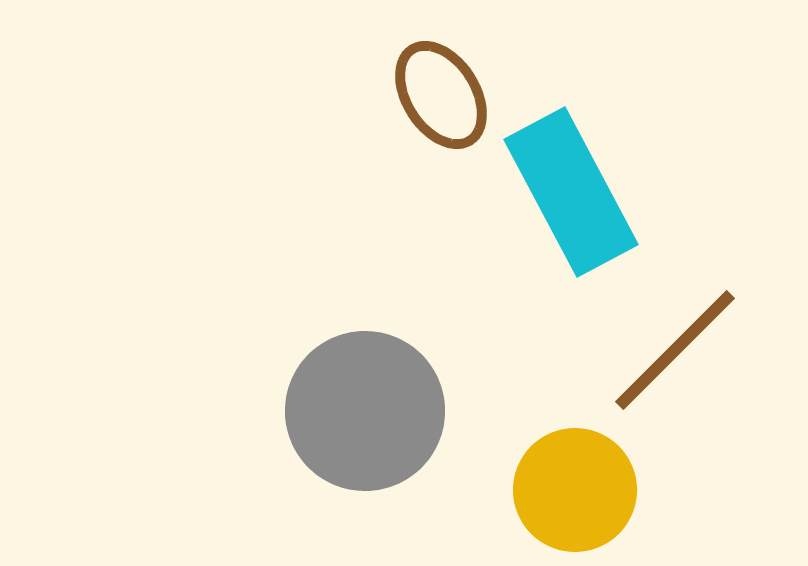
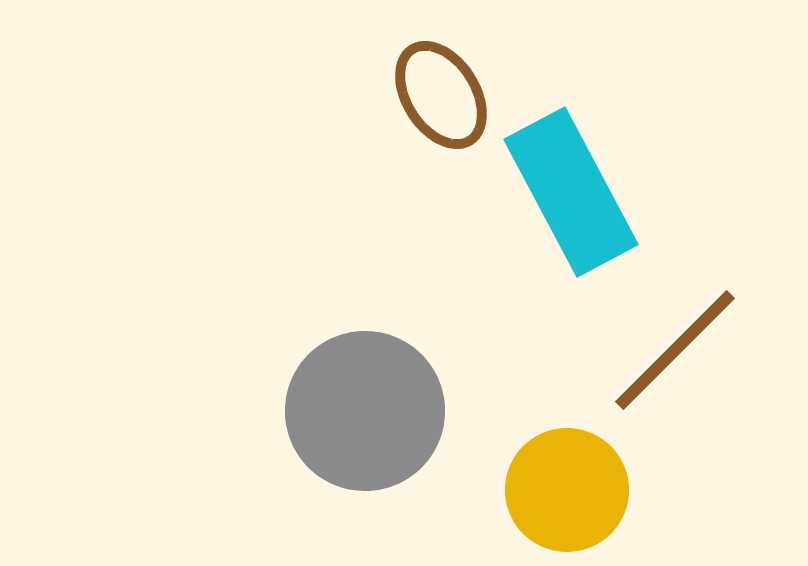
yellow circle: moved 8 px left
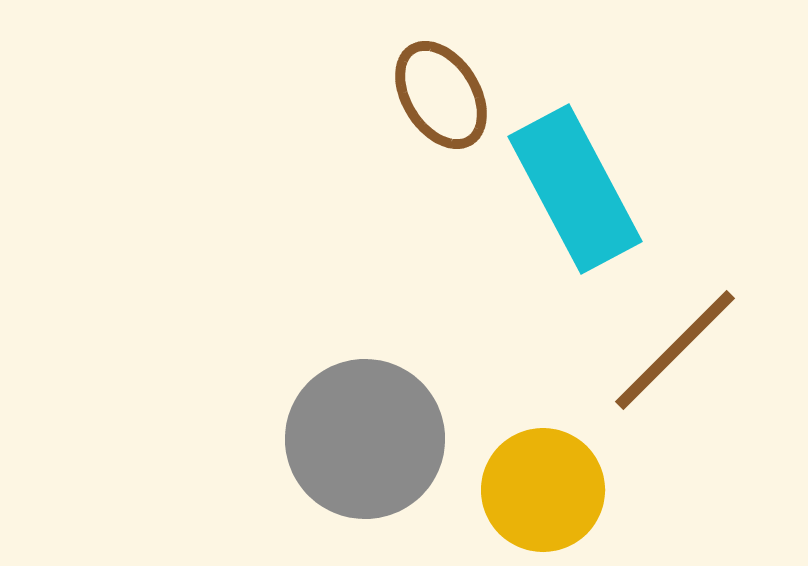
cyan rectangle: moved 4 px right, 3 px up
gray circle: moved 28 px down
yellow circle: moved 24 px left
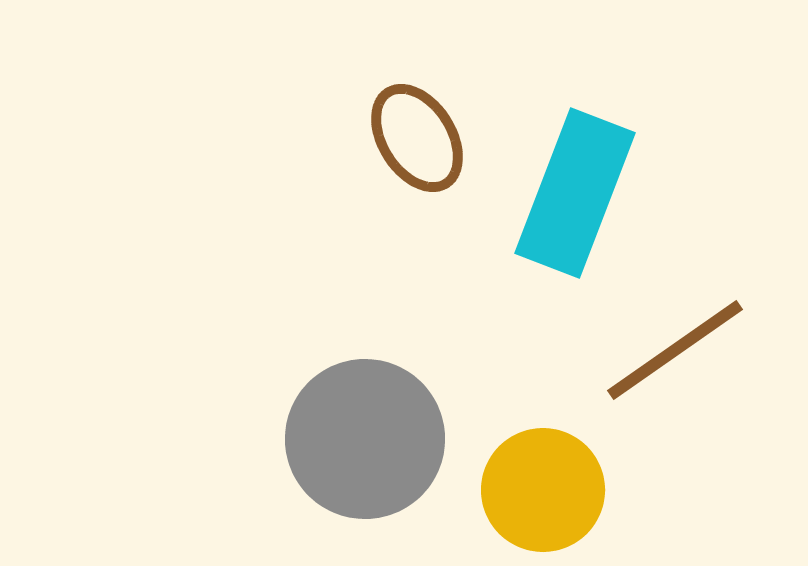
brown ellipse: moved 24 px left, 43 px down
cyan rectangle: moved 4 px down; rotated 49 degrees clockwise
brown line: rotated 10 degrees clockwise
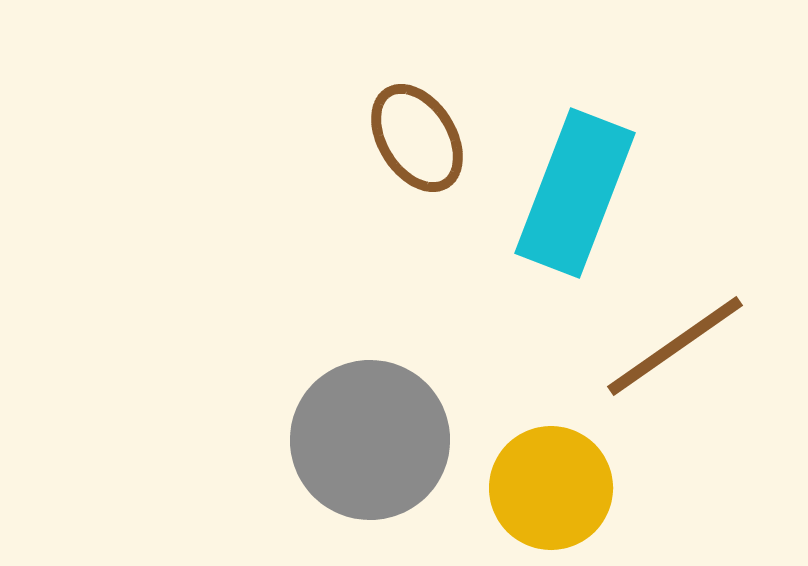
brown line: moved 4 px up
gray circle: moved 5 px right, 1 px down
yellow circle: moved 8 px right, 2 px up
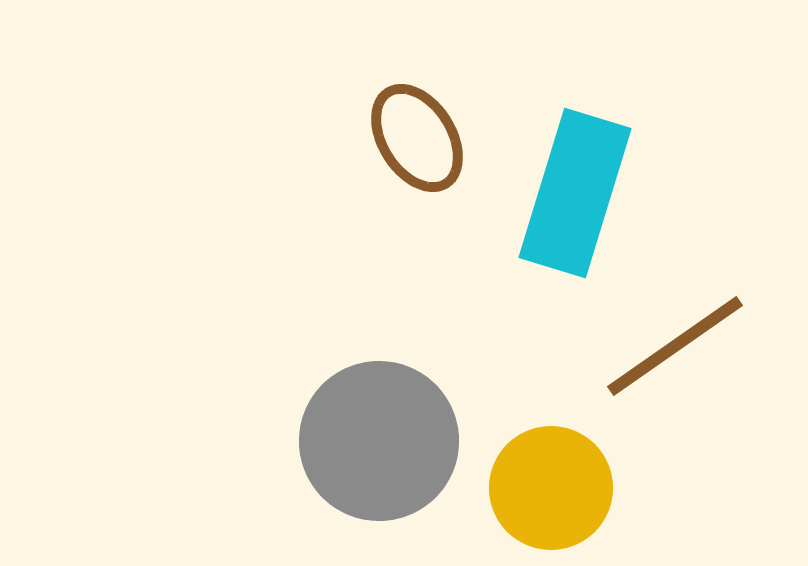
cyan rectangle: rotated 4 degrees counterclockwise
gray circle: moved 9 px right, 1 px down
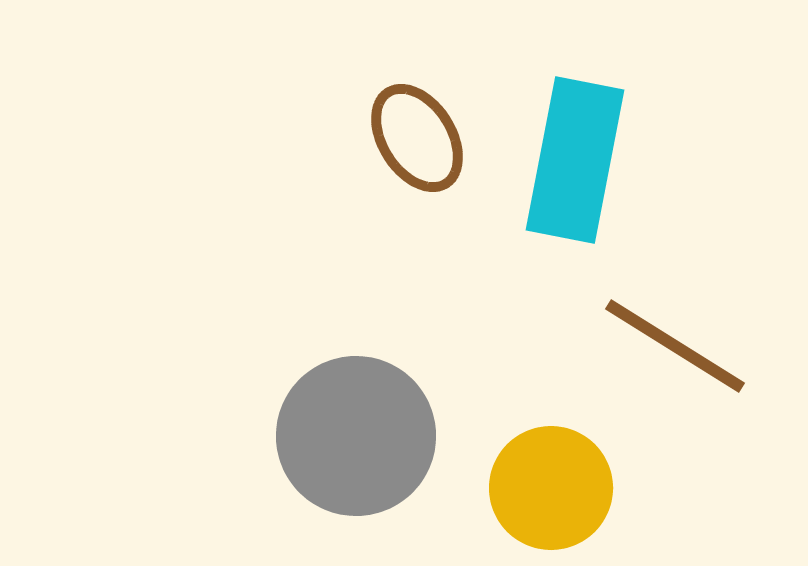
cyan rectangle: moved 33 px up; rotated 6 degrees counterclockwise
brown line: rotated 67 degrees clockwise
gray circle: moved 23 px left, 5 px up
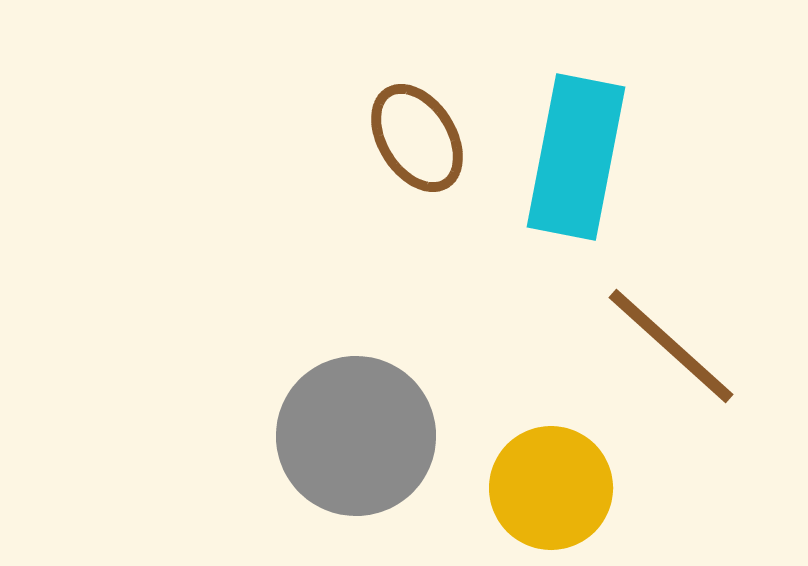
cyan rectangle: moved 1 px right, 3 px up
brown line: moved 4 px left; rotated 10 degrees clockwise
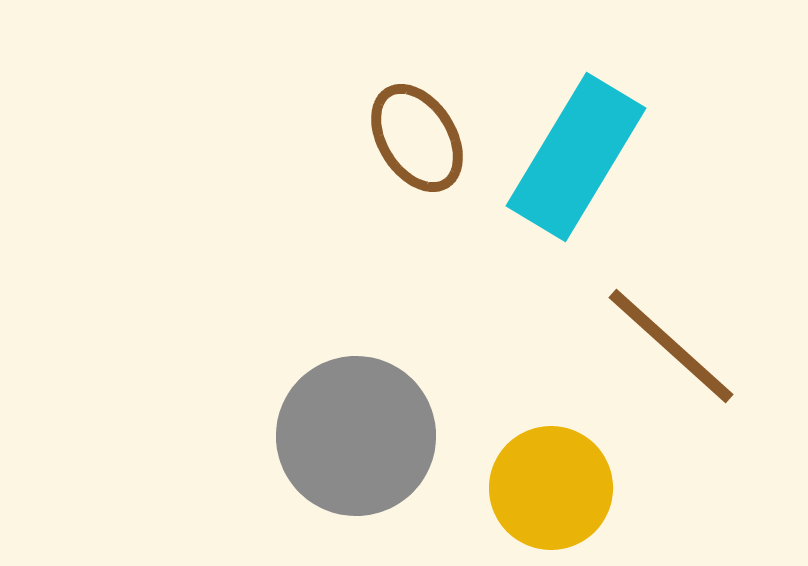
cyan rectangle: rotated 20 degrees clockwise
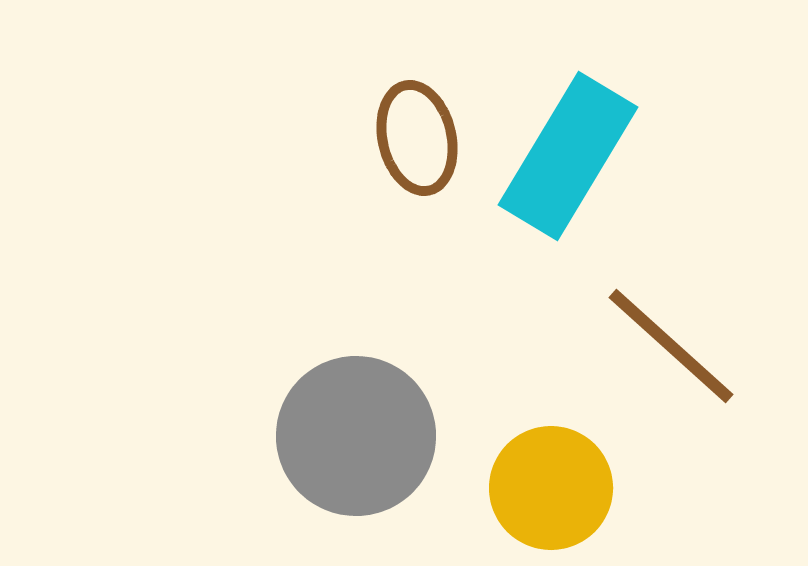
brown ellipse: rotated 19 degrees clockwise
cyan rectangle: moved 8 px left, 1 px up
